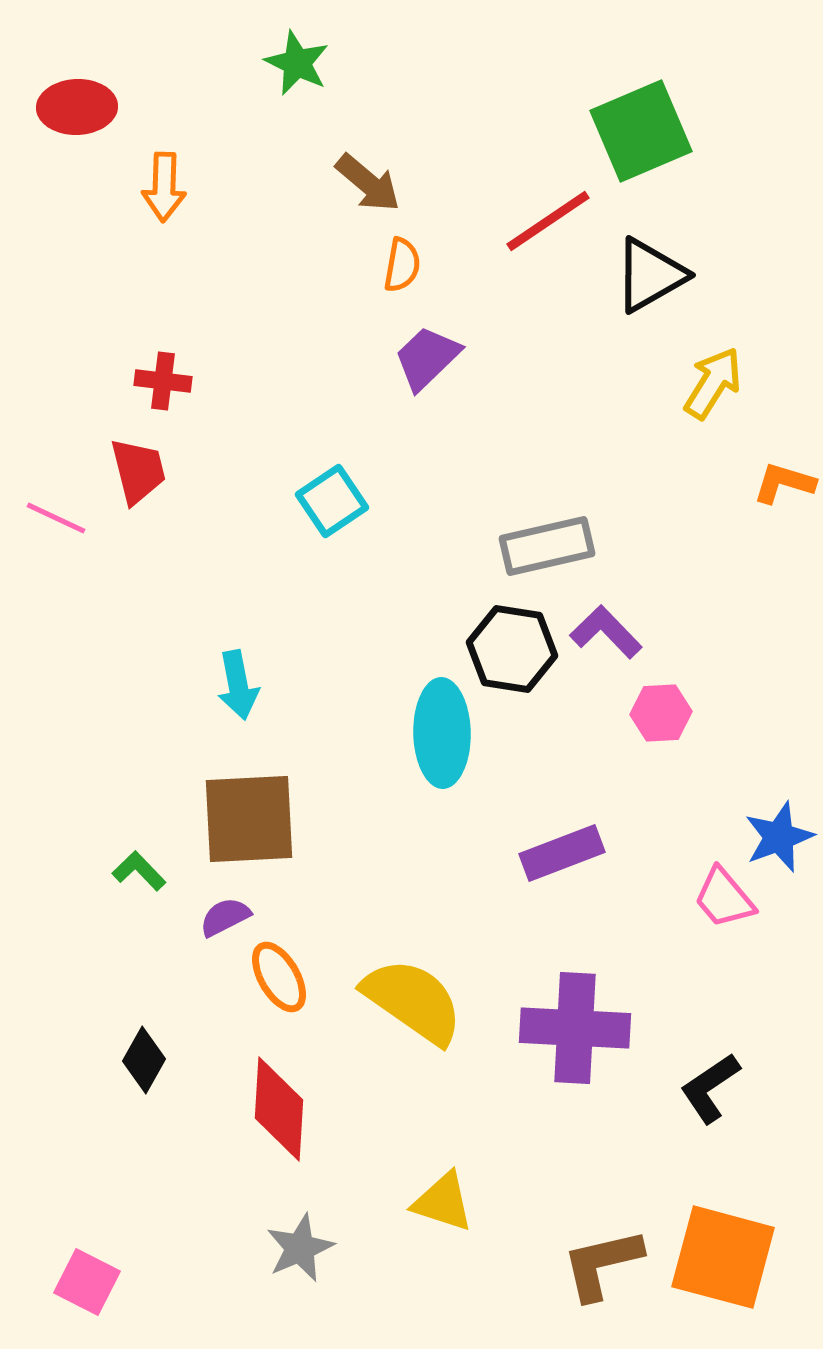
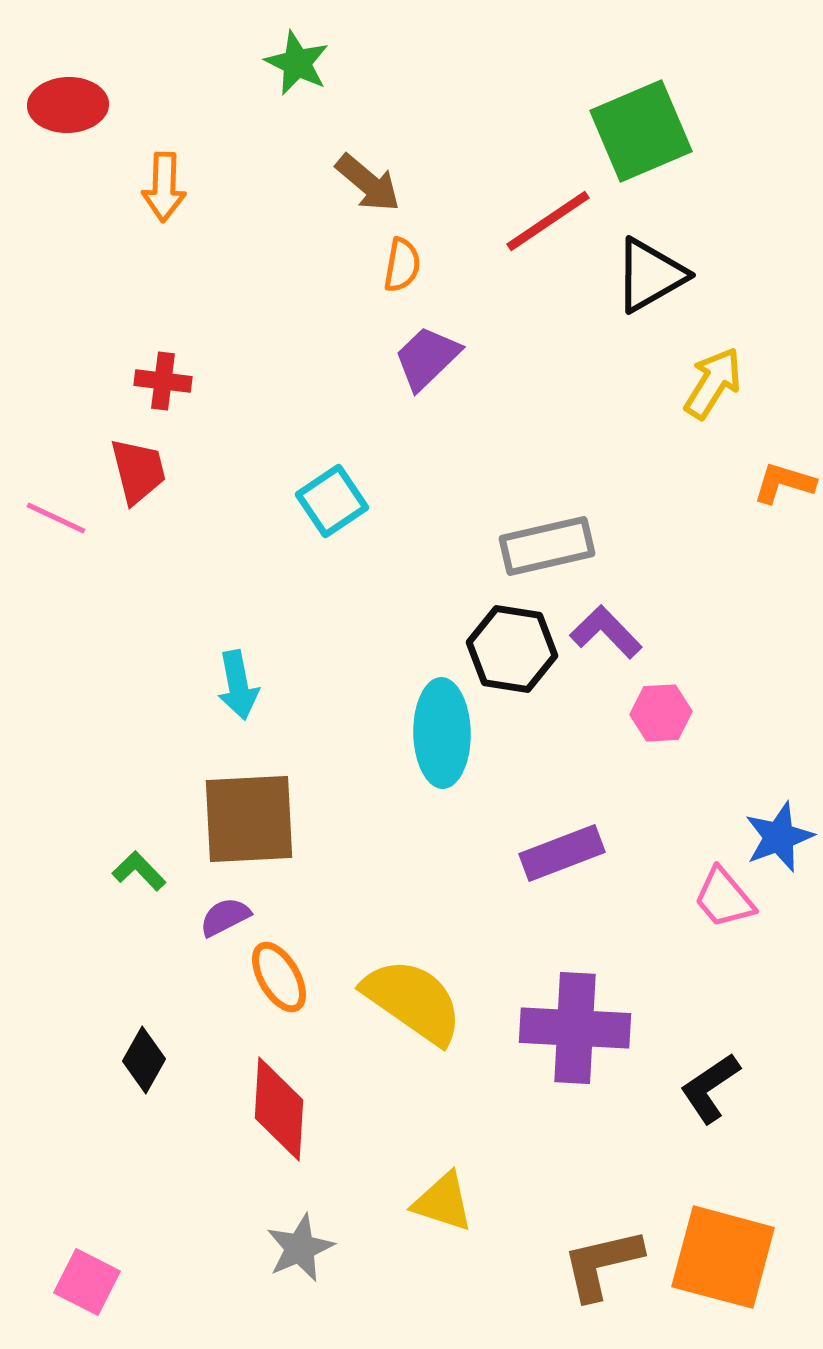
red ellipse: moved 9 px left, 2 px up
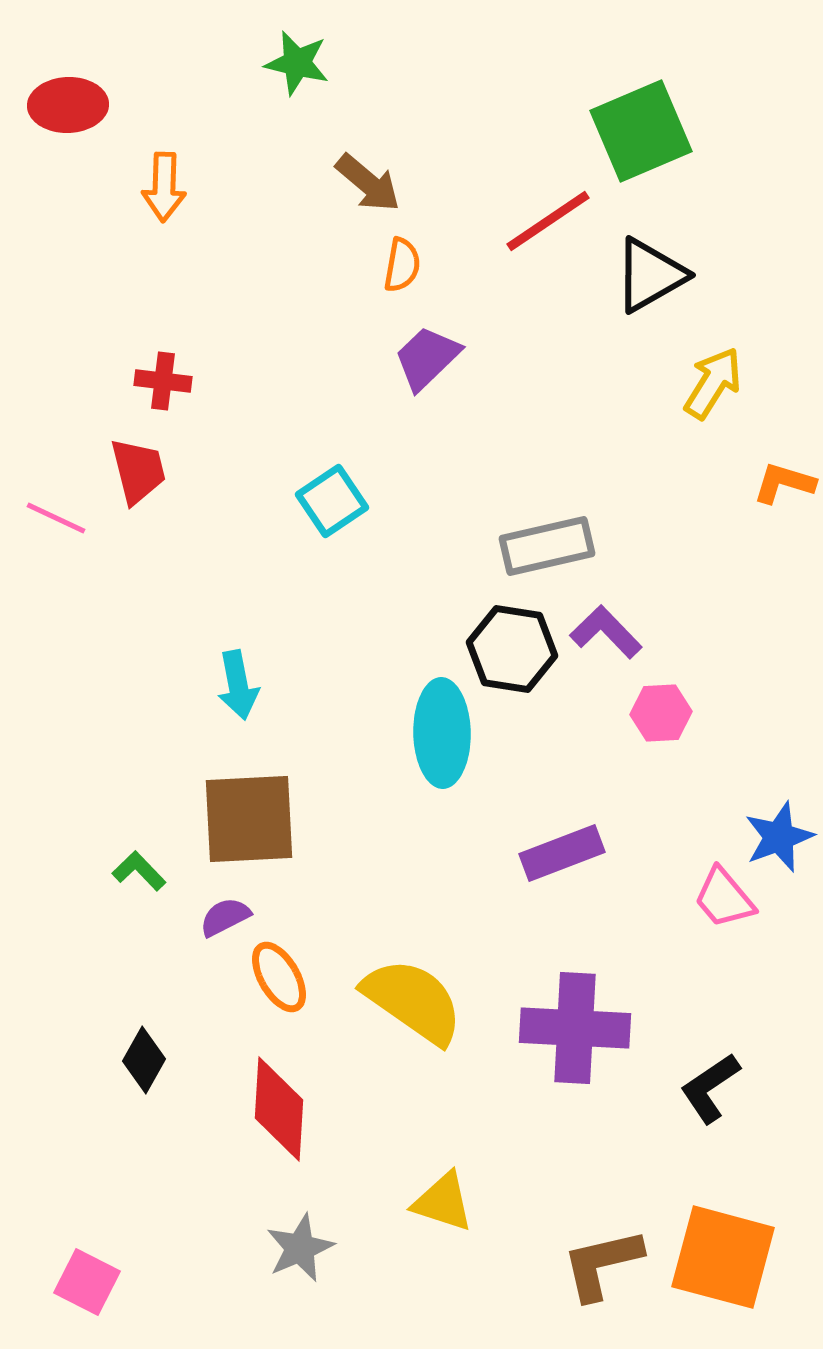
green star: rotated 12 degrees counterclockwise
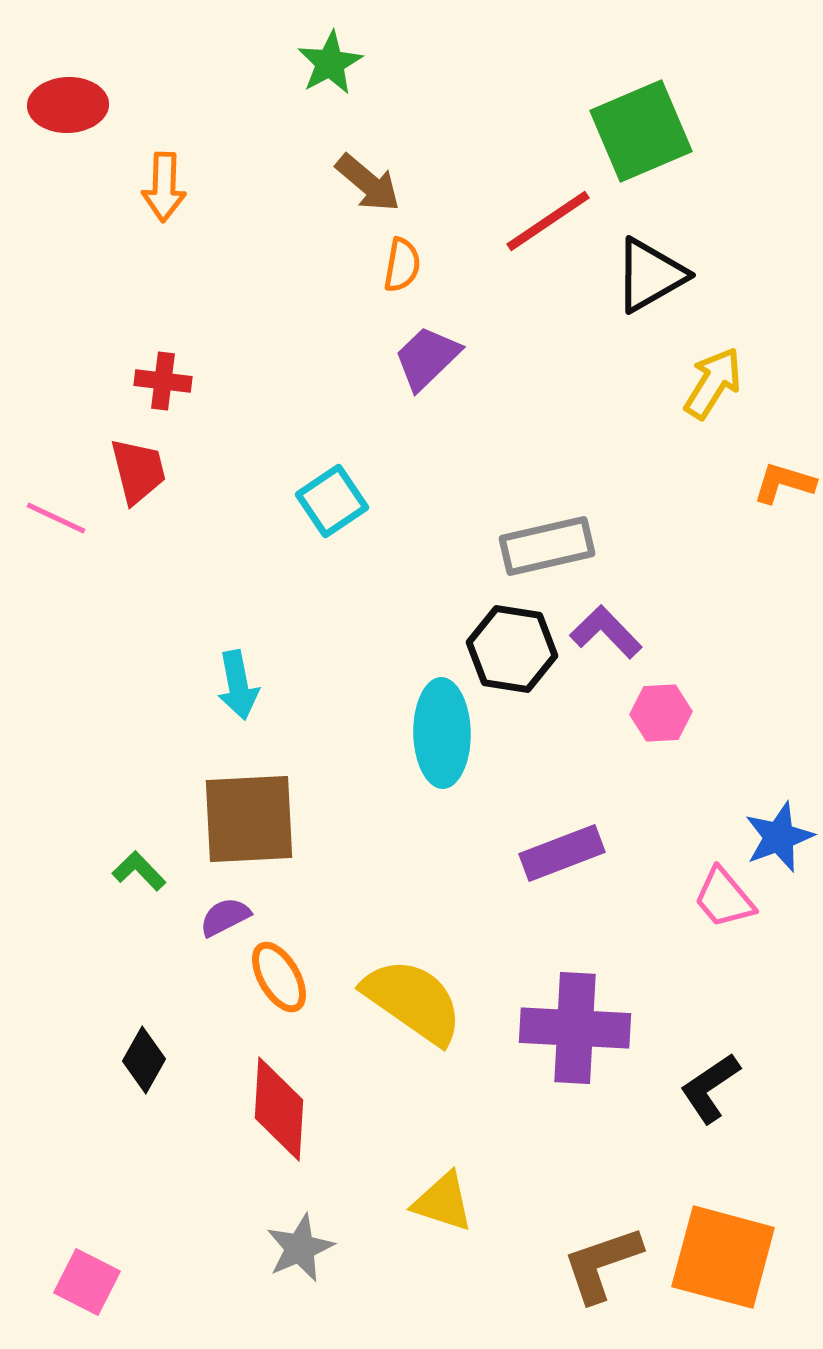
green star: moved 33 px right; rotated 30 degrees clockwise
brown L-shape: rotated 6 degrees counterclockwise
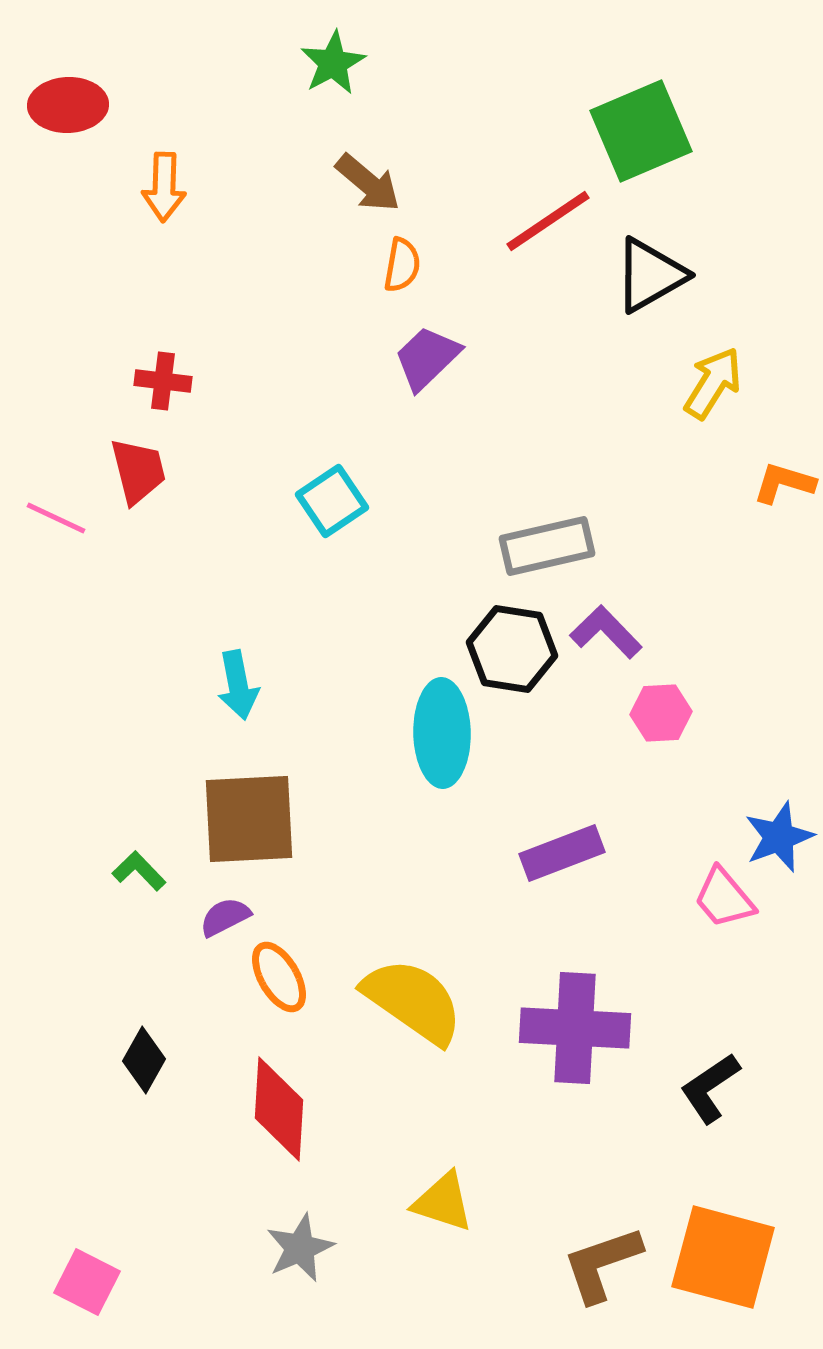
green star: moved 3 px right
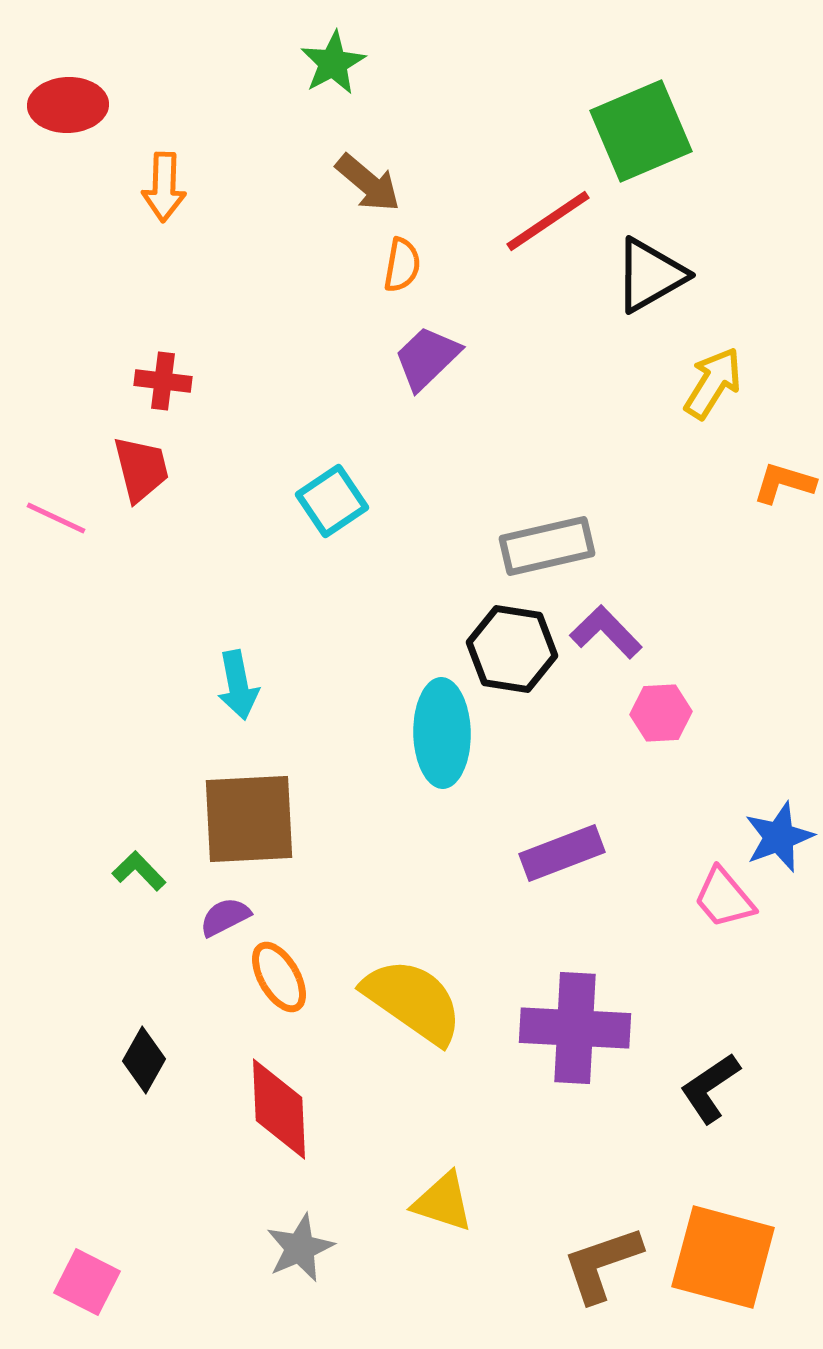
red trapezoid: moved 3 px right, 2 px up
red diamond: rotated 6 degrees counterclockwise
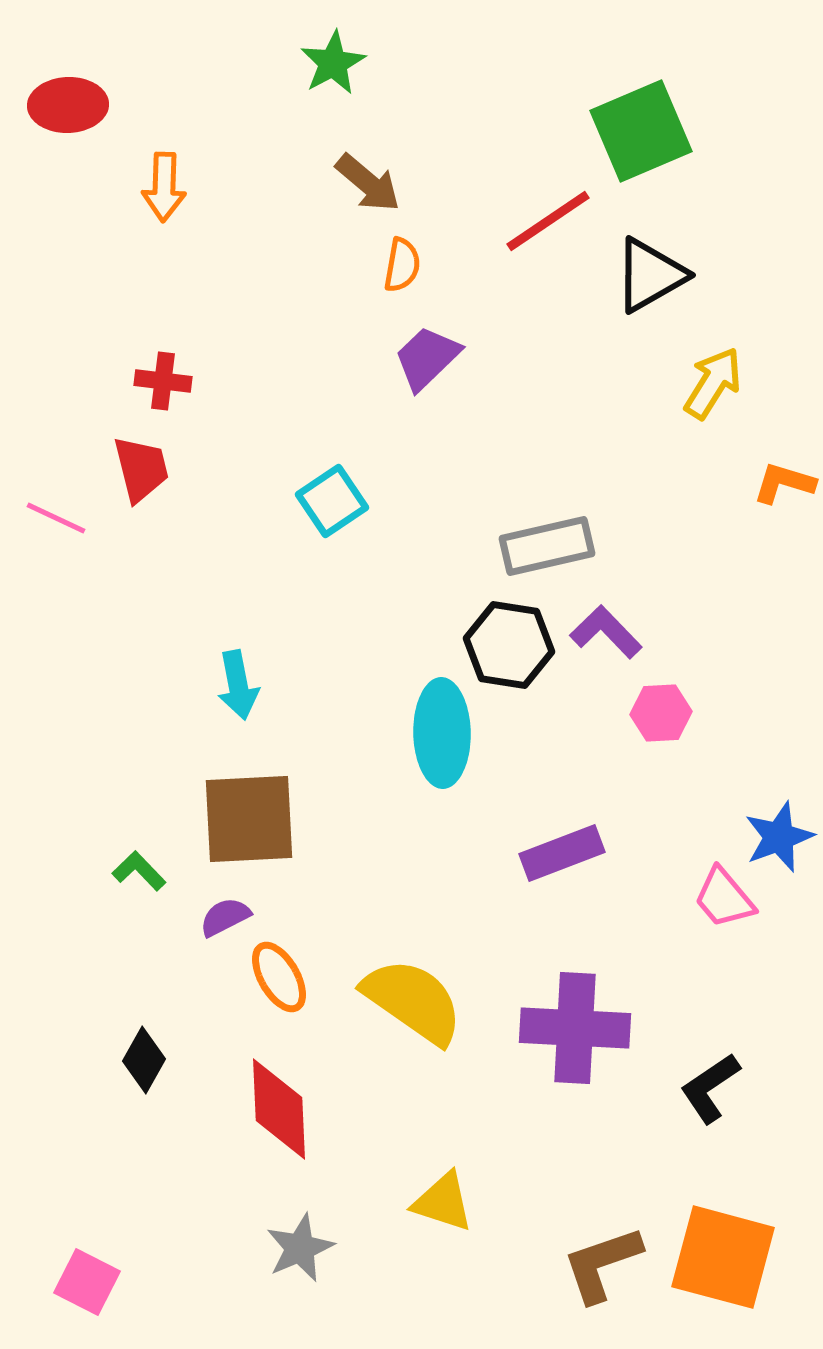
black hexagon: moved 3 px left, 4 px up
